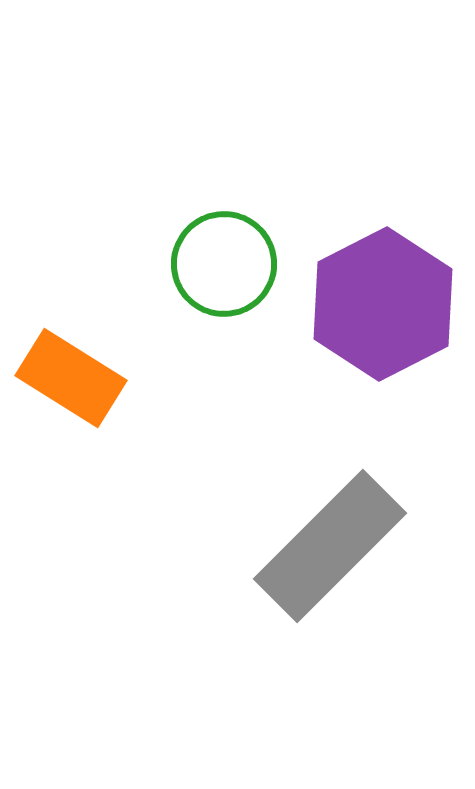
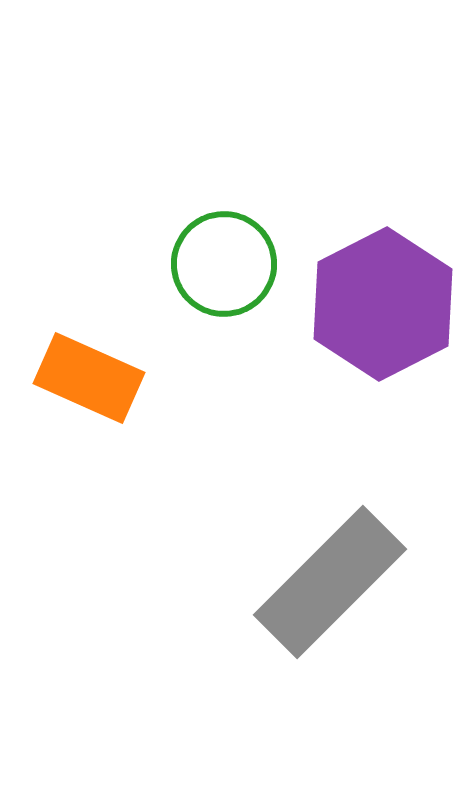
orange rectangle: moved 18 px right; rotated 8 degrees counterclockwise
gray rectangle: moved 36 px down
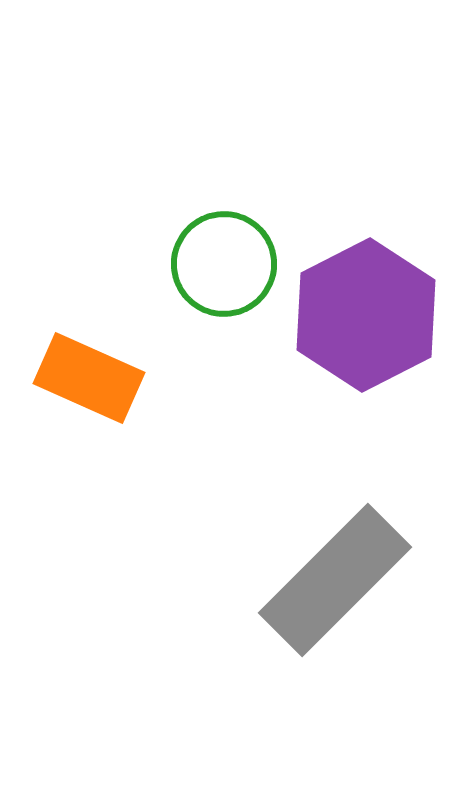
purple hexagon: moved 17 px left, 11 px down
gray rectangle: moved 5 px right, 2 px up
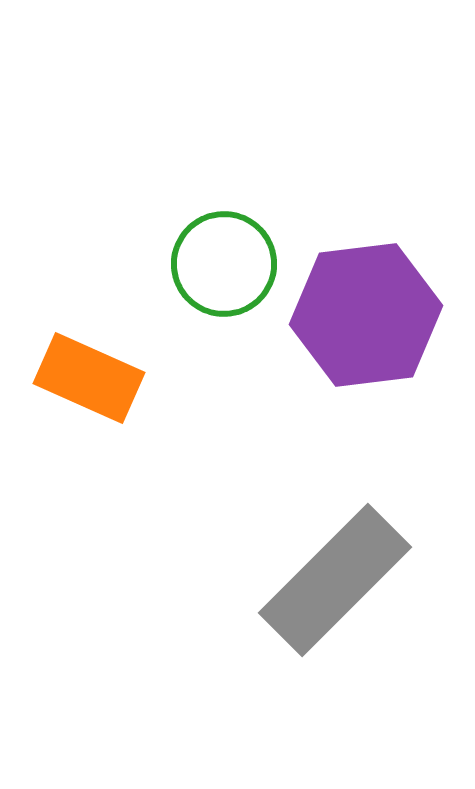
purple hexagon: rotated 20 degrees clockwise
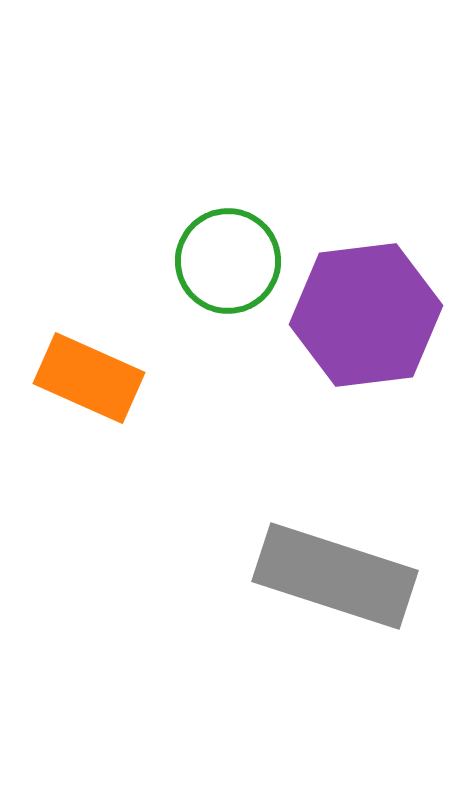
green circle: moved 4 px right, 3 px up
gray rectangle: moved 4 px up; rotated 63 degrees clockwise
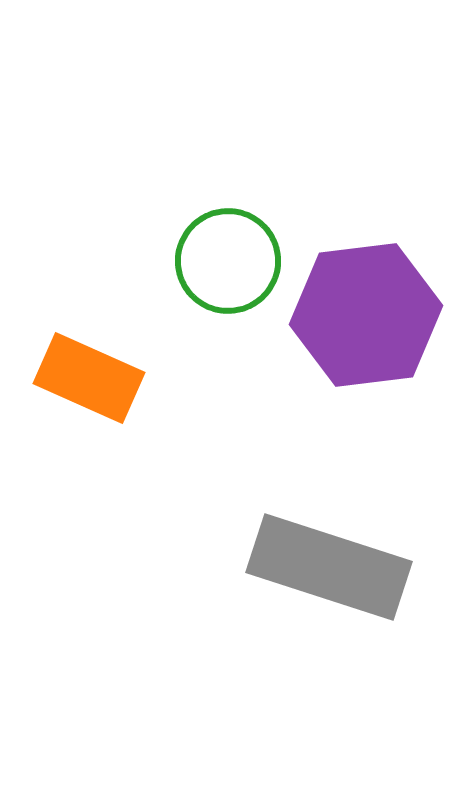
gray rectangle: moved 6 px left, 9 px up
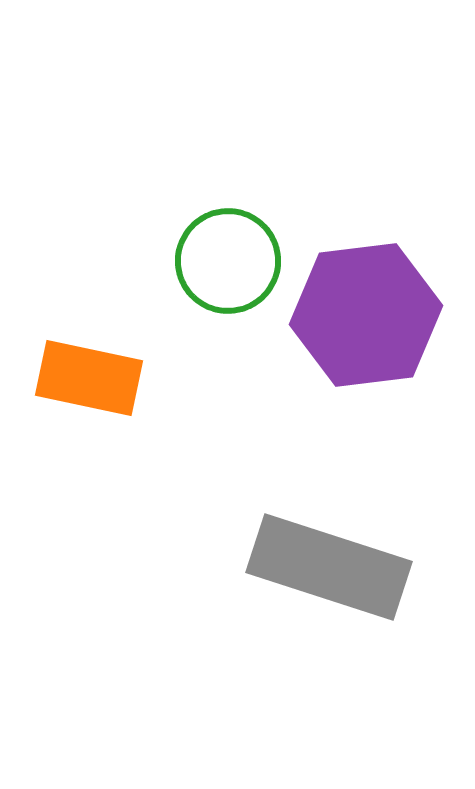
orange rectangle: rotated 12 degrees counterclockwise
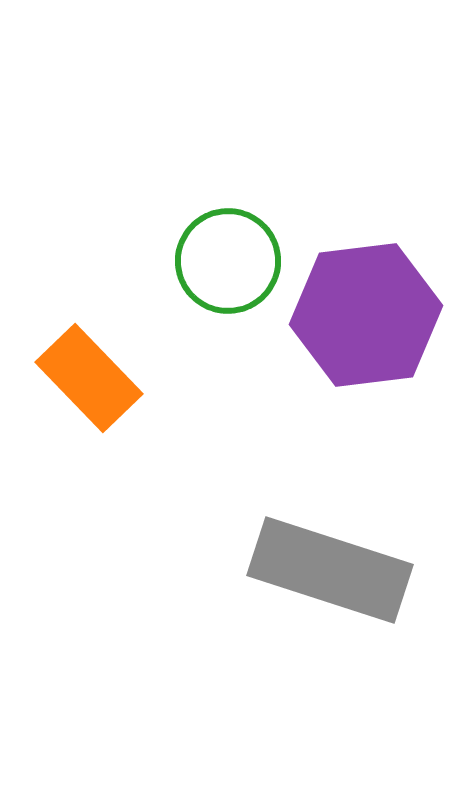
orange rectangle: rotated 34 degrees clockwise
gray rectangle: moved 1 px right, 3 px down
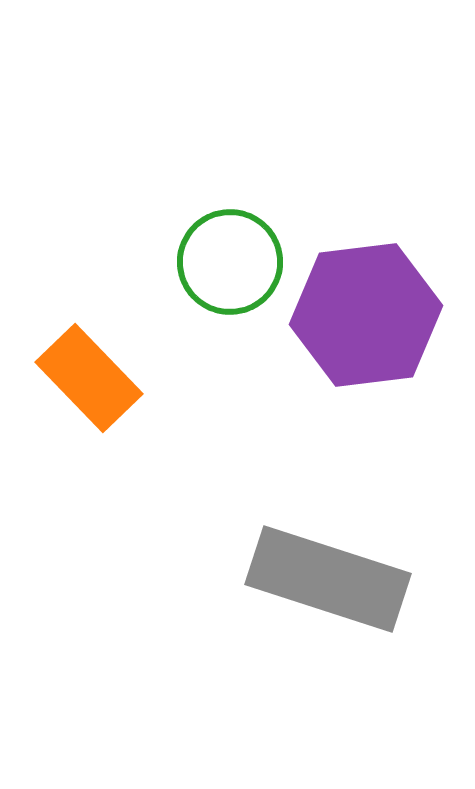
green circle: moved 2 px right, 1 px down
gray rectangle: moved 2 px left, 9 px down
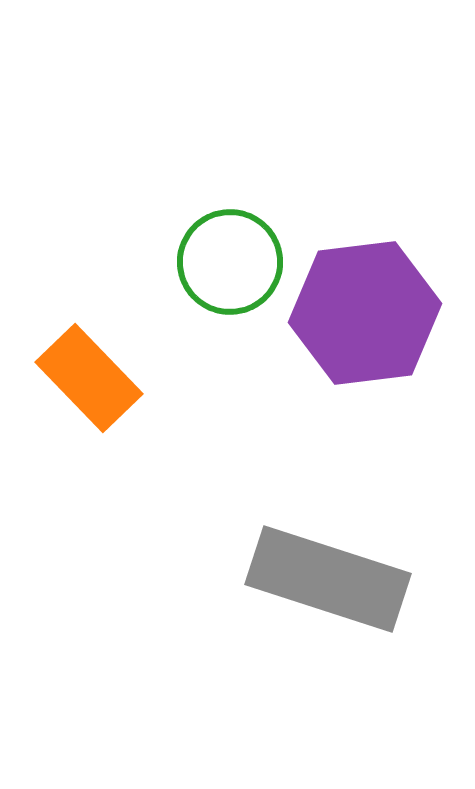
purple hexagon: moved 1 px left, 2 px up
